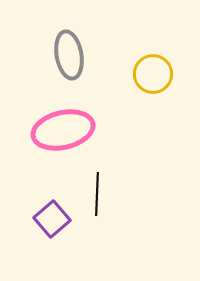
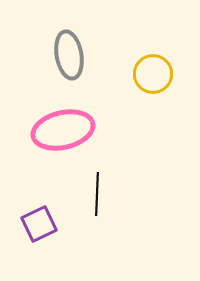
purple square: moved 13 px left, 5 px down; rotated 15 degrees clockwise
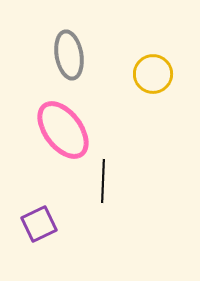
pink ellipse: rotated 66 degrees clockwise
black line: moved 6 px right, 13 px up
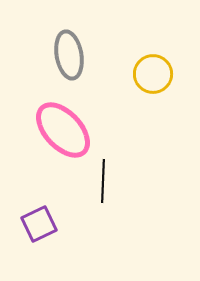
pink ellipse: rotated 6 degrees counterclockwise
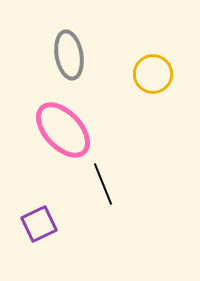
black line: moved 3 px down; rotated 24 degrees counterclockwise
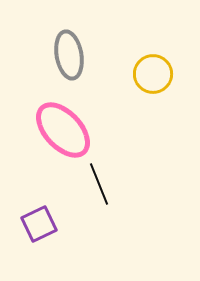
black line: moved 4 px left
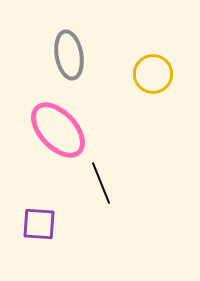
pink ellipse: moved 5 px left
black line: moved 2 px right, 1 px up
purple square: rotated 30 degrees clockwise
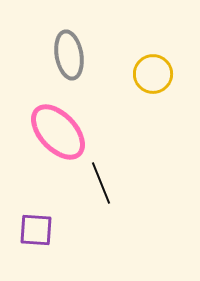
pink ellipse: moved 2 px down
purple square: moved 3 px left, 6 px down
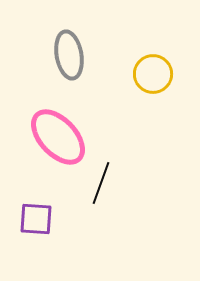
pink ellipse: moved 5 px down
black line: rotated 42 degrees clockwise
purple square: moved 11 px up
